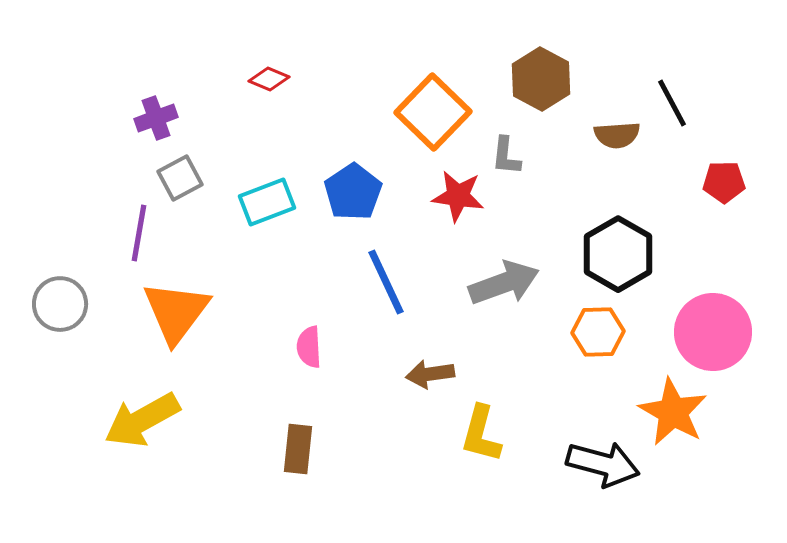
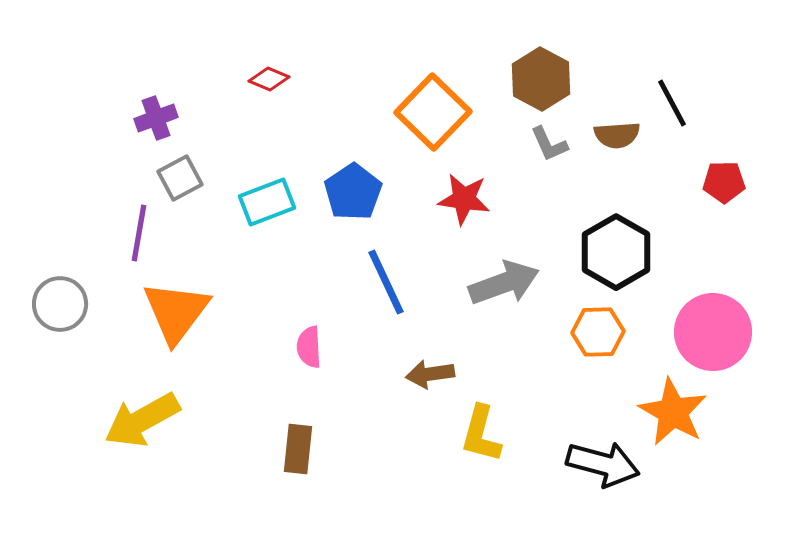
gray L-shape: moved 43 px right, 12 px up; rotated 30 degrees counterclockwise
red star: moved 6 px right, 3 px down
black hexagon: moved 2 px left, 2 px up
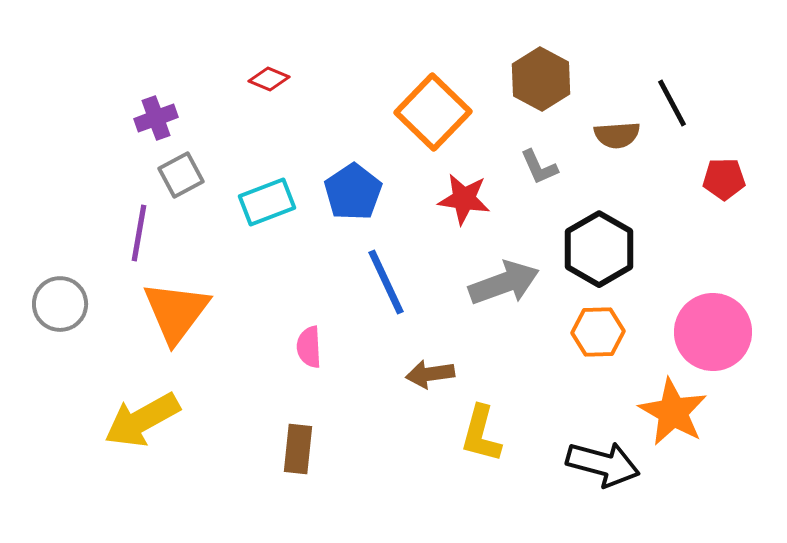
gray L-shape: moved 10 px left, 23 px down
gray square: moved 1 px right, 3 px up
red pentagon: moved 3 px up
black hexagon: moved 17 px left, 3 px up
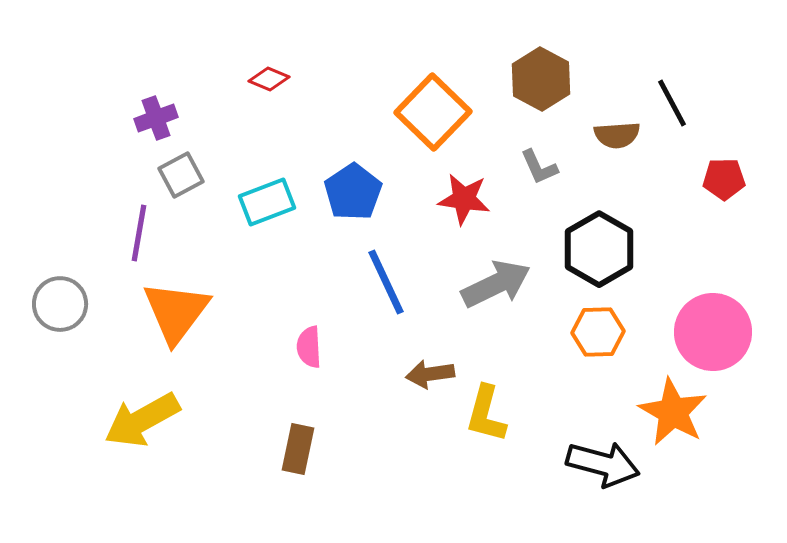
gray arrow: moved 8 px left, 1 px down; rotated 6 degrees counterclockwise
yellow L-shape: moved 5 px right, 20 px up
brown rectangle: rotated 6 degrees clockwise
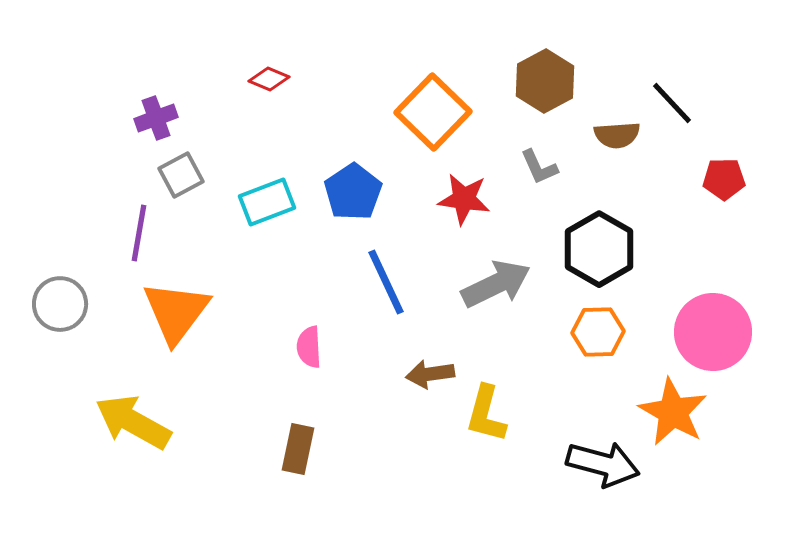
brown hexagon: moved 4 px right, 2 px down; rotated 4 degrees clockwise
black line: rotated 15 degrees counterclockwise
yellow arrow: moved 9 px left, 2 px down; rotated 58 degrees clockwise
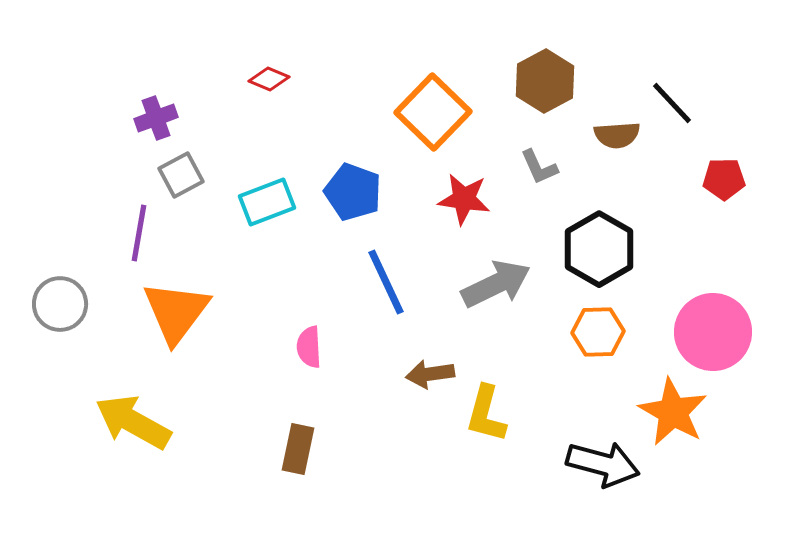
blue pentagon: rotated 18 degrees counterclockwise
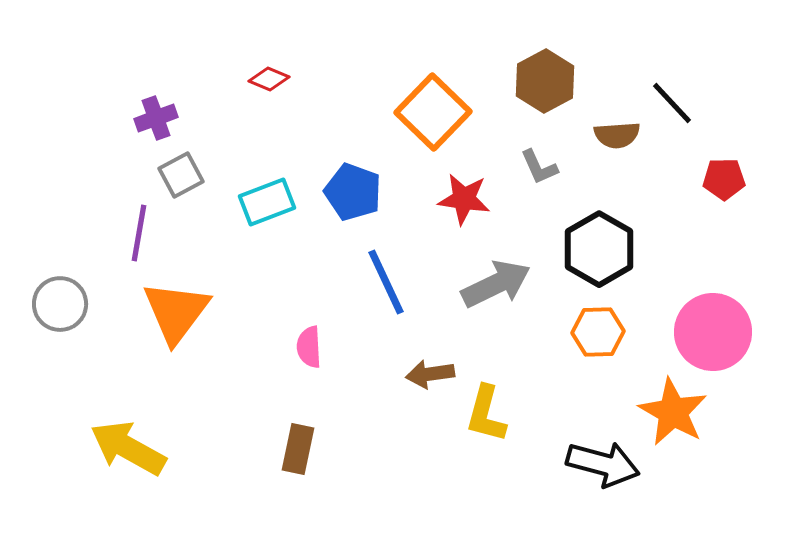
yellow arrow: moved 5 px left, 26 px down
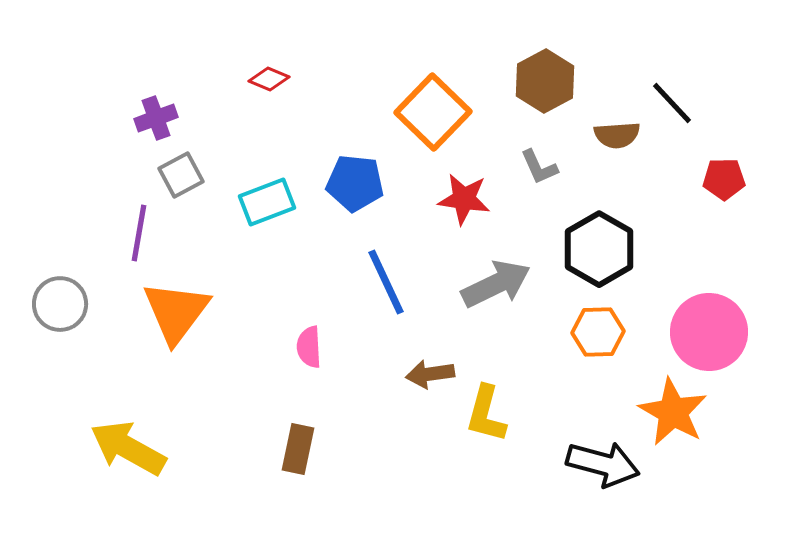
blue pentagon: moved 2 px right, 9 px up; rotated 14 degrees counterclockwise
pink circle: moved 4 px left
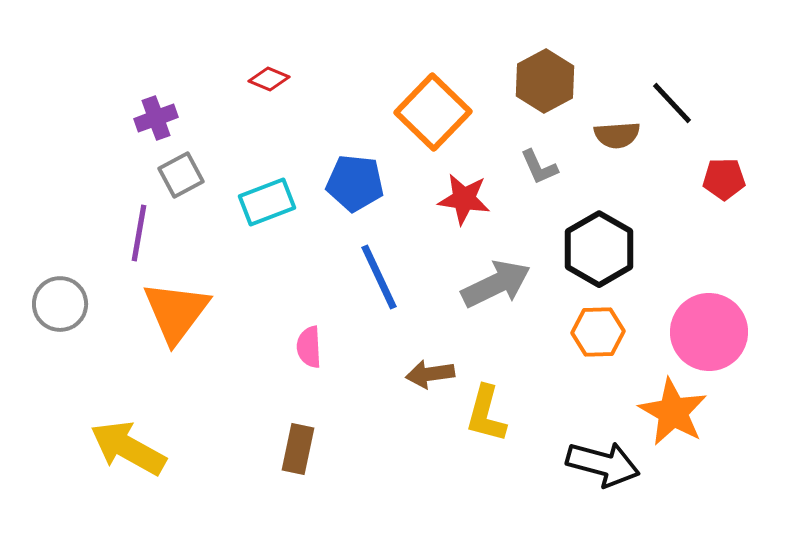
blue line: moved 7 px left, 5 px up
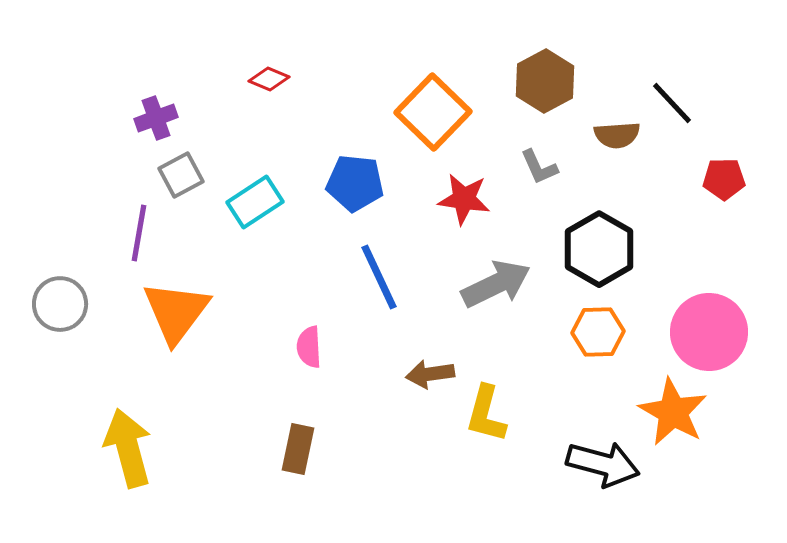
cyan rectangle: moved 12 px left; rotated 12 degrees counterclockwise
yellow arrow: rotated 46 degrees clockwise
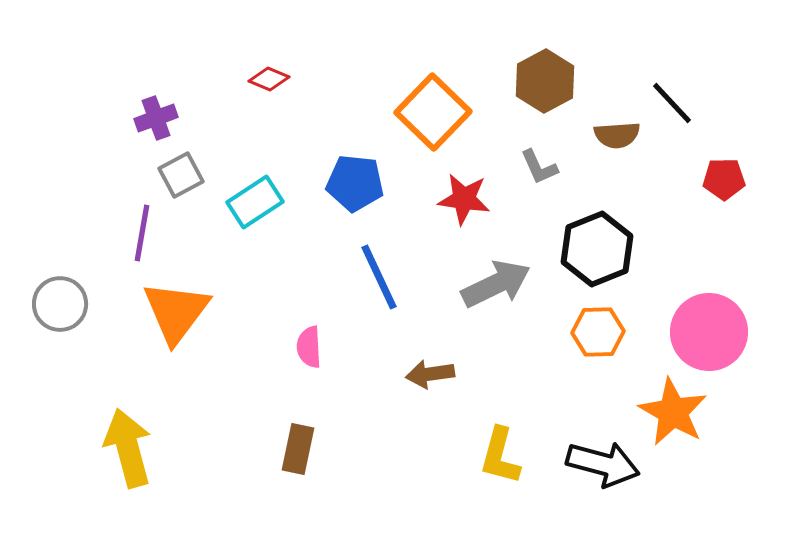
purple line: moved 3 px right
black hexagon: moved 2 px left; rotated 8 degrees clockwise
yellow L-shape: moved 14 px right, 42 px down
